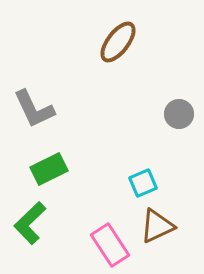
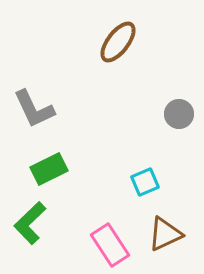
cyan square: moved 2 px right, 1 px up
brown triangle: moved 8 px right, 8 px down
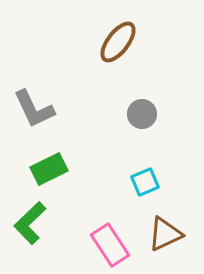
gray circle: moved 37 px left
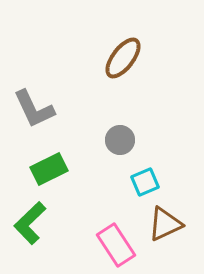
brown ellipse: moved 5 px right, 16 px down
gray circle: moved 22 px left, 26 px down
brown triangle: moved 10 px up
pink rectangle: moved 6 px right
